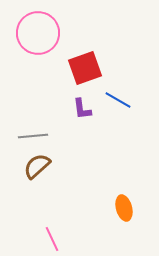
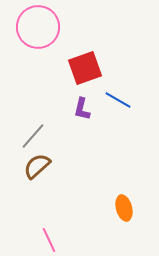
pink circle: moved 6 px up
purple L-shape: rotated 20 degrees clockwise
gray line: rotated 44 degrees counterclockwise
pink line: moved 3 px left, 1 px down
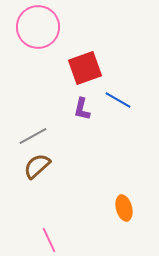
gray line: rotated 20 degrees clockwise
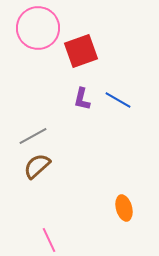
pink circle: moved 1 px down
red square: moved 4 px left, 17 px up
purple L-shape: moved 10 px up
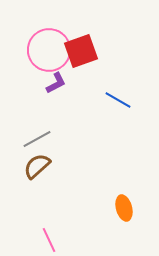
pink circle: moved 11 px right, 22 px down
purple L-shape: moved 26 px left, 16 px up; rotated 130 degrees counterclockwise
gray line: moved 4 px right, 3 px down
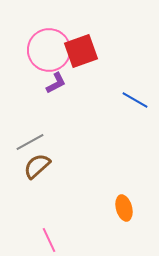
blue line: moved 17 px right
gray line: moved 7 px left, 3 px down
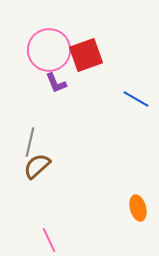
red square: moved 5 px right, 4 px down
purple L-shape: rotated 95 degrees clockwise
blue line: moved 1 px right, 1 px up
gray line: rotated 48 degrees counterclockwise
orange ellipse: moved 14 px right
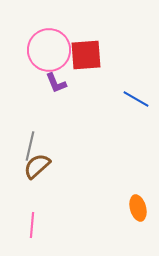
red square: rotated 16 degrees clockwise
gray line: moved 4 px down
pink line: moved 17 px left, 15 px up; rotated 30 degrees clockwise
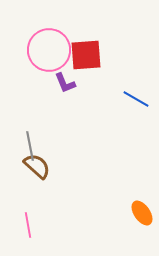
purple L-shape: moved 9 px right
gray line: rotated 24 degrees counterclockwise
brown semicircle: rotated 84 degrees clockwise
orange ellipse: moved 4 px right, 5 px down; rotated 20 degrees counterclockwise
pink line: moved 4 px left; rotated 15 degrees counterclockwise
